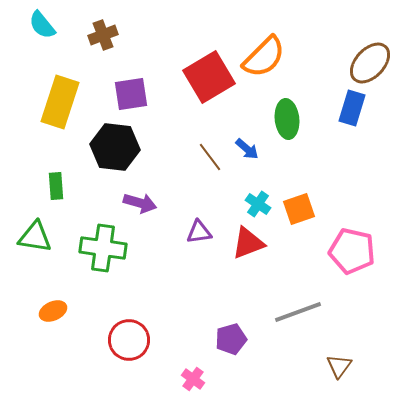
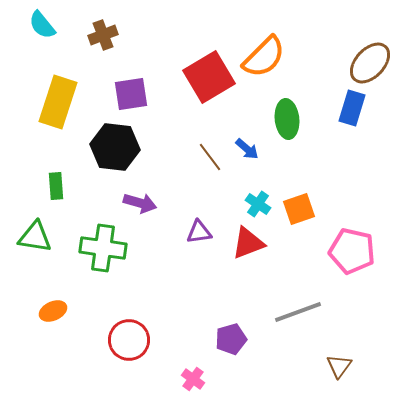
yellow rectangle: moved 2 px left
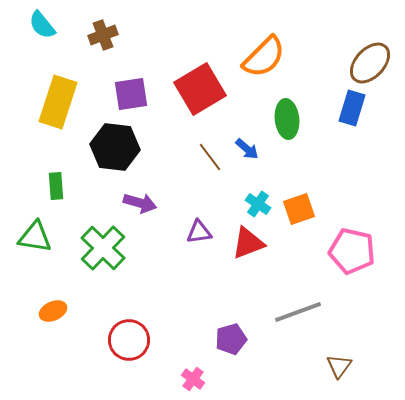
red square: moved 9 px left, 12 px down
green cross: rotated 36 degrees clockwise
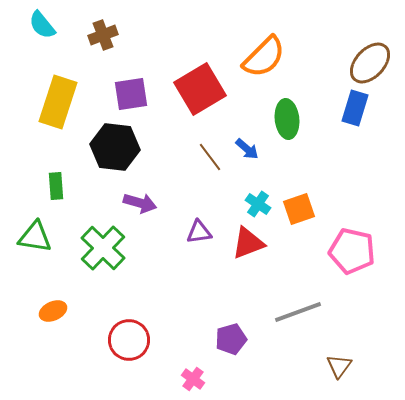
blue rectangle: moved 3 px right
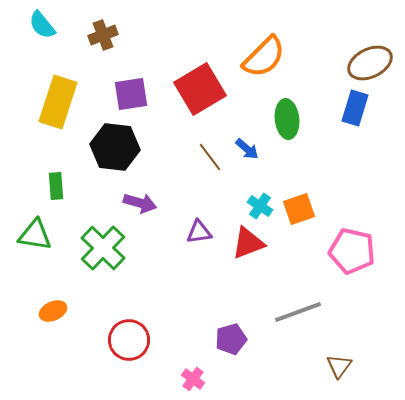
brown ellipse: rotated 21 degrees clockwise
cyan cross: moved 2 px right, 2 px down
green triangle: moved 2 px up
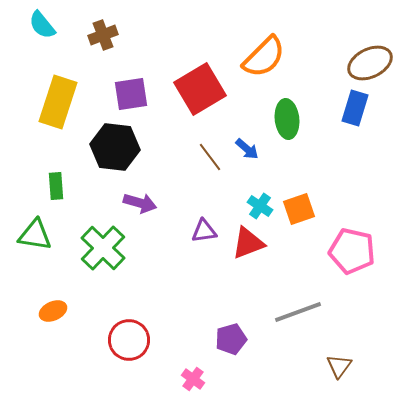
purple triangle: moved 5 px right, 1 px up
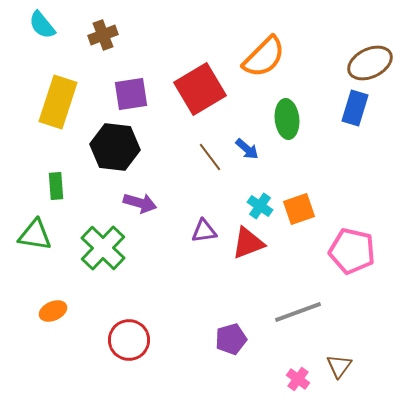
pink cross: moved 105 px right
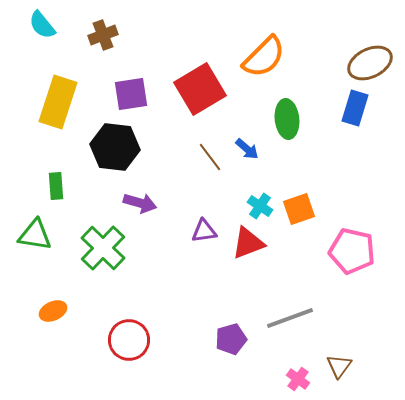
gray line: moved 8 px left, 6 px down
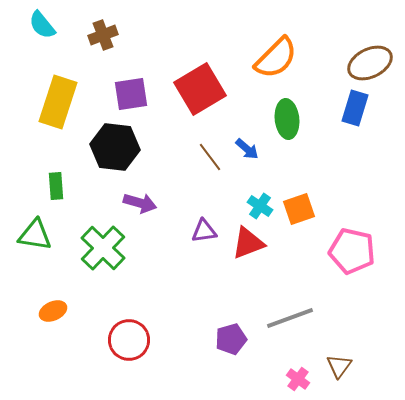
orange semicircle: moved 12 px right, 1 px down
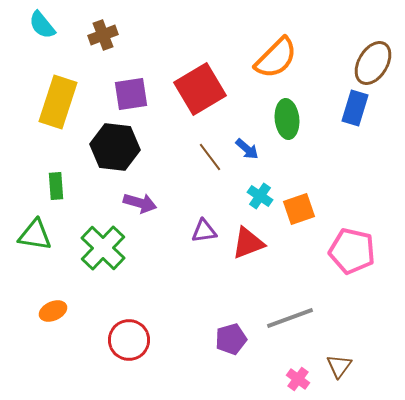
brown ellipse: moved 3 px right; rotated 33 degrees counterclockwise
cyan cross: moved 10 px up
